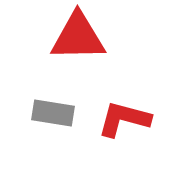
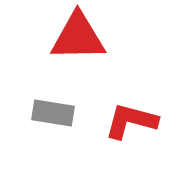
red L-shape: moved 7 px right, 2 px down
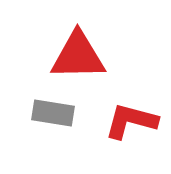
red triangle: moved 19 px down
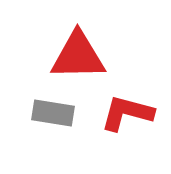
red L-shape: moved 4 px left, 8 px up
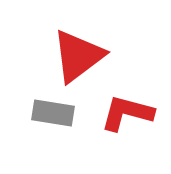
red triangle: rotated 36 degrees counterclockwise
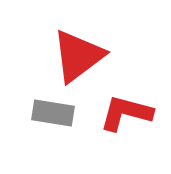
red L-shape: moved 1 px left
